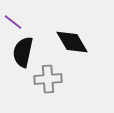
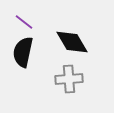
purple line: moved 11 px right
gray cross: moved 21 px right
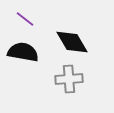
purple line: moved 1 px right, 3 px up
black semicircle: rotated 88 degrees clockwise
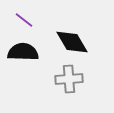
purple line: moved 1 px left, 1 px down
black semicircle: rotated 8 degrees counterclockwise
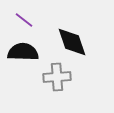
black diamond: rotated 12 degrees clockwise
gray cross: moved 12 px left, 2 px up
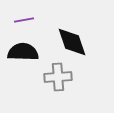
purple line: rotated 48 degrees counterclockwise
gray cross: moved 1 px right
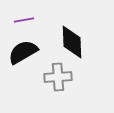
black diamond: rotated 16 degrees clockwise
black semicircle: rotated 32 degrees counterclockwise
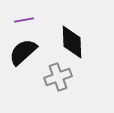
black semicircle: rotated 12 degrees counterclockwise
gray cross: rotated 16 degrees counterclockwise
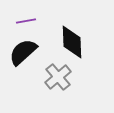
purple line: moved 2 px right, 1 px down
gray cross: rotated 20 degrees counterclockwise
